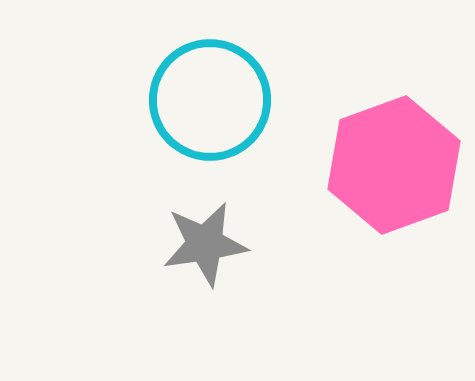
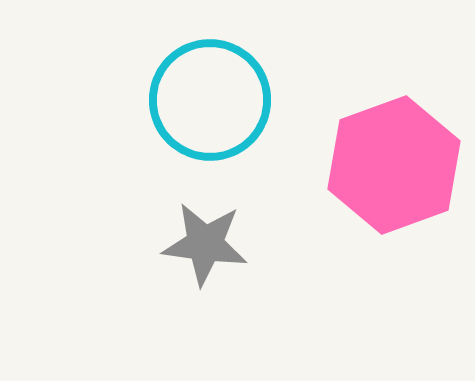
gray star: rotated 16 degrees clockwise
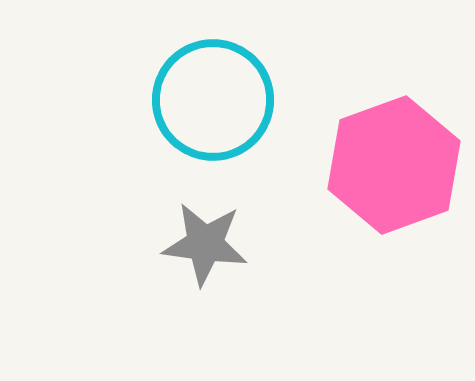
cyan circle: moved 3 px right
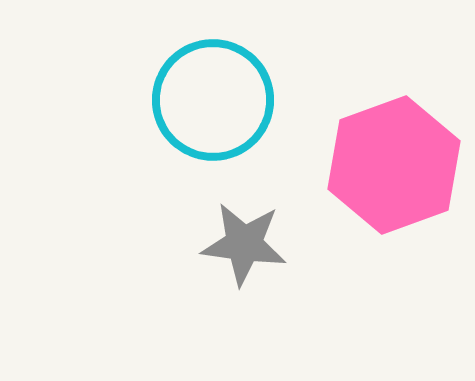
gray star: moved 39 px right
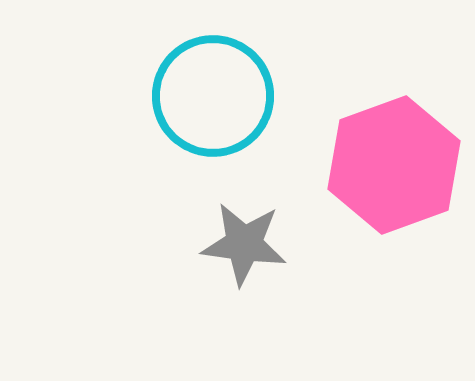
cyan circle: moved 4 px up
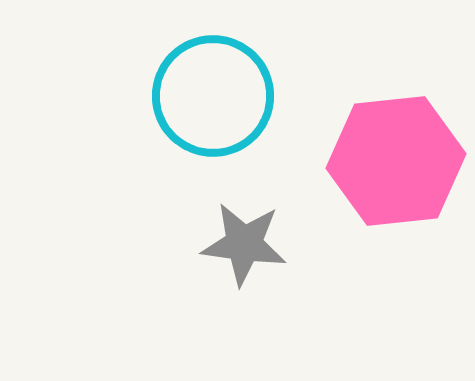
pink hexagon: moved 2 px right, 4 px up; rotated 14 degrees clockwise
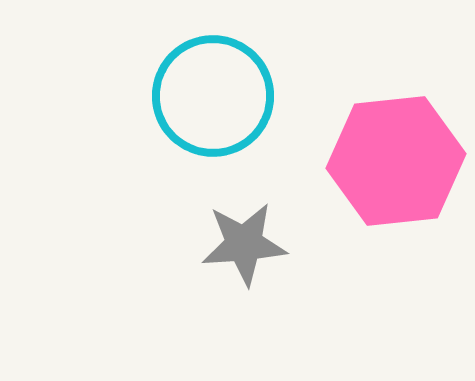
gray star: rotated 12 degrees counterclockwise
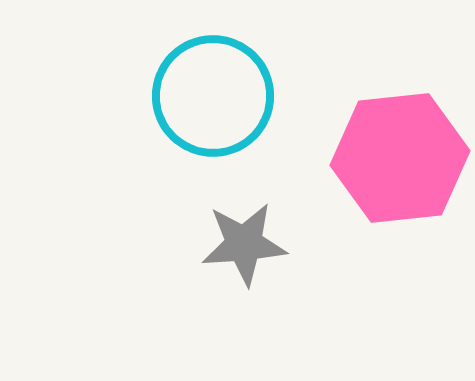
pink hexagon: moved 4 px right, 3 px up
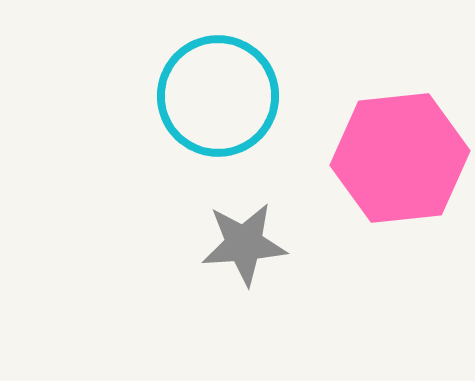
cyan circle: moved 5 px right
